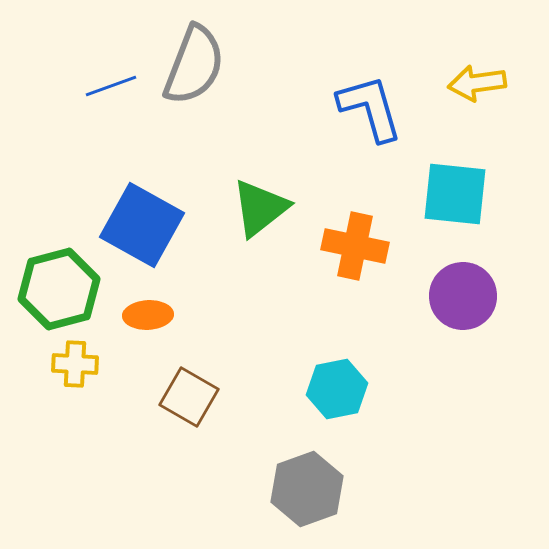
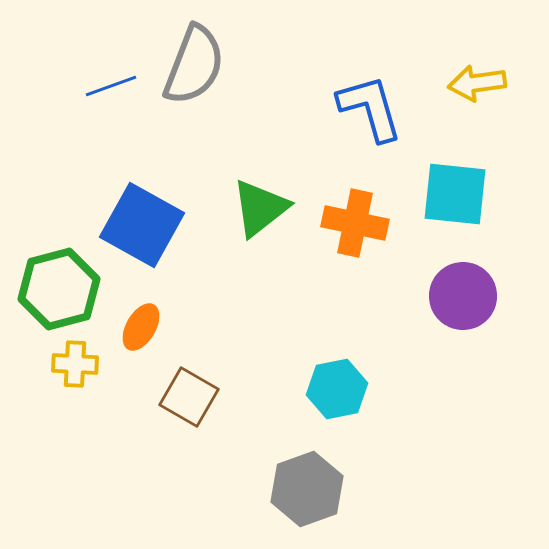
orange cross: moved 23 px up
orange ellipse: moved 7 px left, 12 px down; rotated 57 degrees counterclockwise
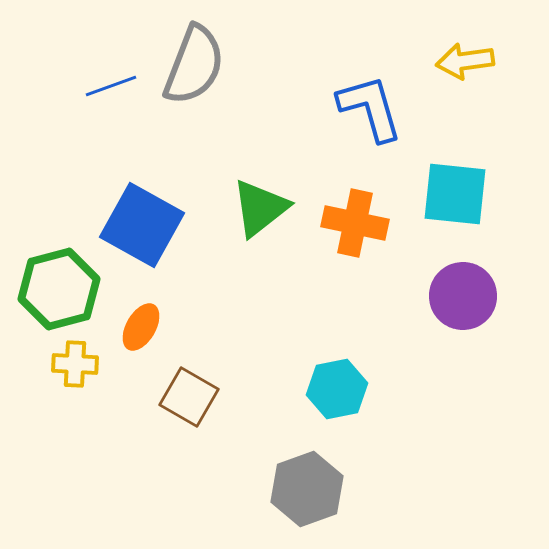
yellow arrow: moved 12 px left, 22 px up
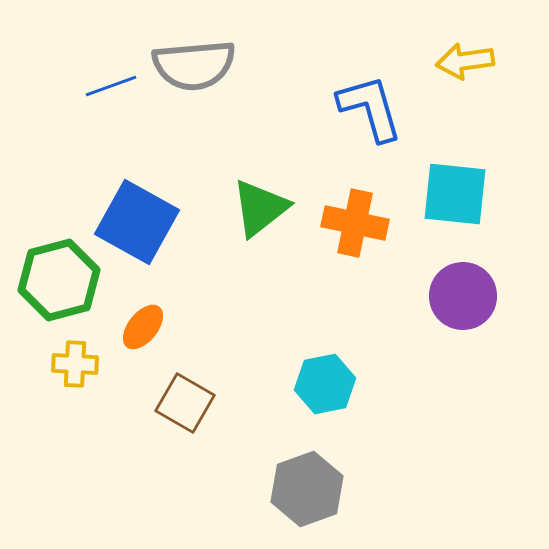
gray semicircle: rotated 64 degrees clockwise
blue square: moved 5 px left, 3 px up
green hexagon: moved 9 px up
orange ellipse: moved 2 px right; rotated 9 degrees clockwise
cyan hexagon: moved 12 px left, 5 px up
brown square: moved 4 px left, 6 px down
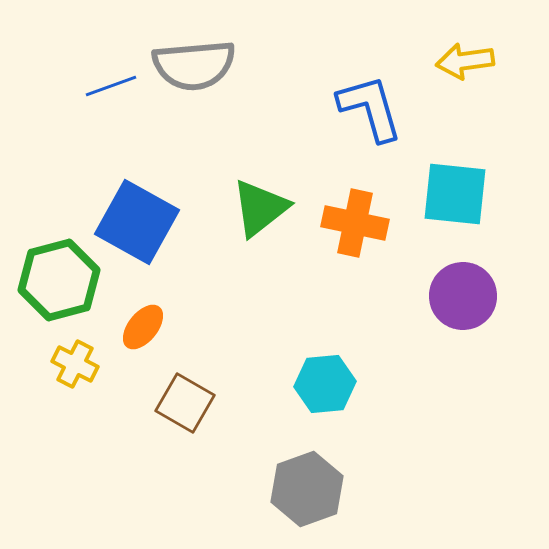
yellow cross: rotated 24 degrees clockwise
cyan hexagon: rotated 6 degrees clockwise
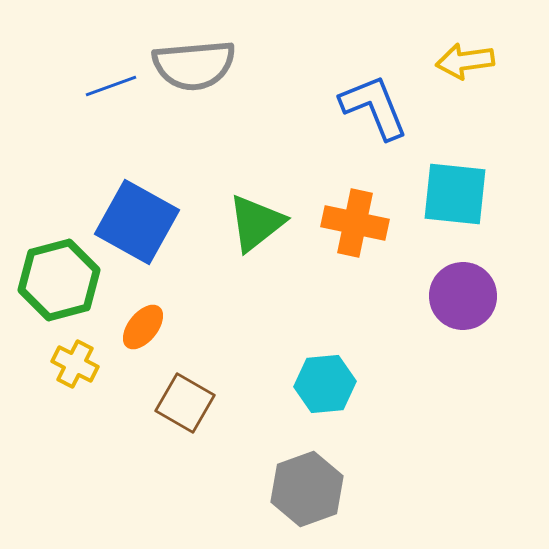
blue L-shape: moved 4 px right, 1 px up; rotated 6 degrees counterclockwise
green triangle: moved 4 px left, 15 px down
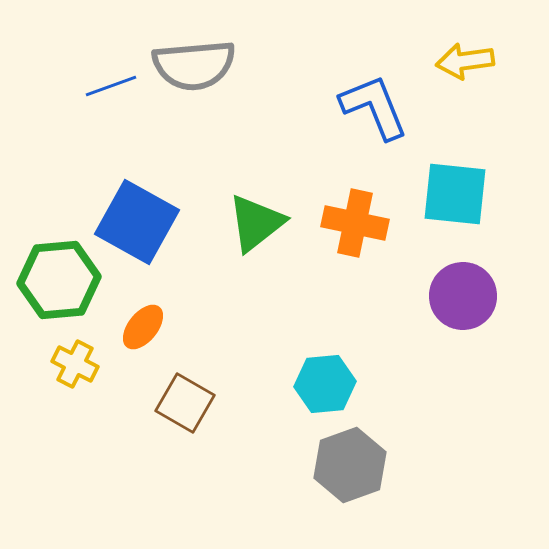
green hexagon: rotated 10 degrees clockwise
gray hexagon: moved 43 px right, 24 px up
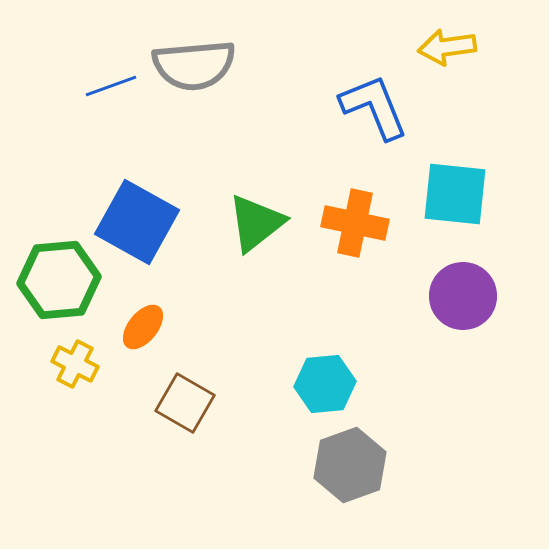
yellow arrow: moved 18 px left, 14 px up
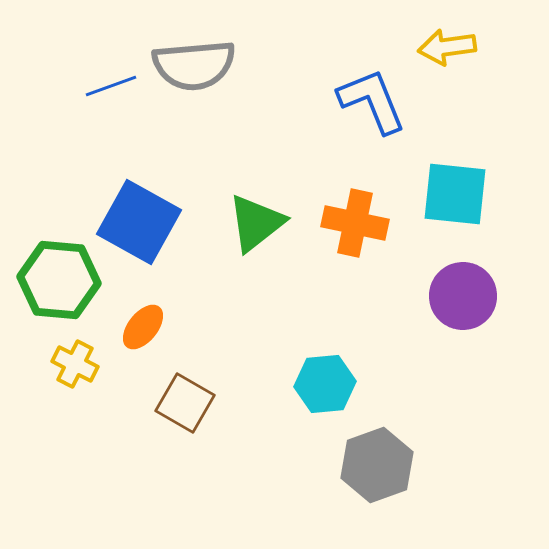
blue L-shape: moved 2 px left, 6 px up
blue square: moved 2 px right
green hexagon: rotated 10 degrees clockwise
gray hexagon: moved 27 px right
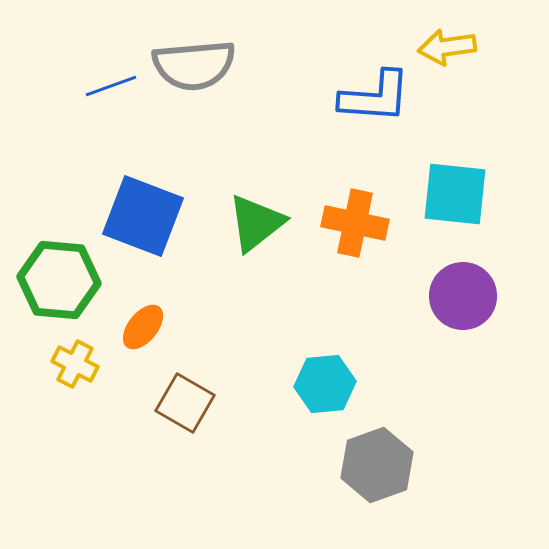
blue L-shape: moved 3 px right, 4 px up; rotated 116 degrees clockwise
blue square: moved 4 px right, 6 px up; rotated 8 degrees counterclockwise
